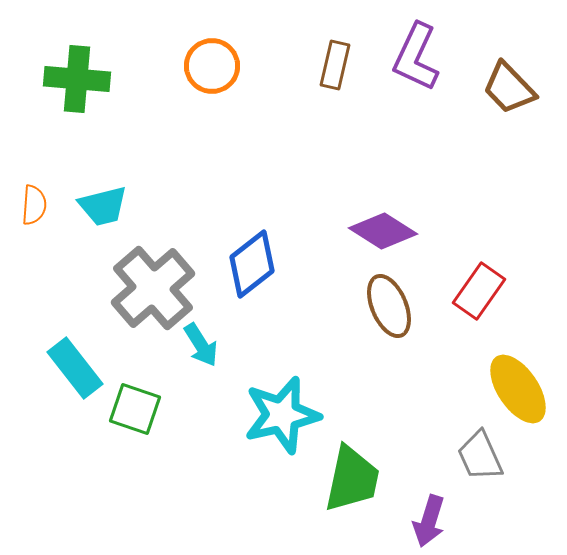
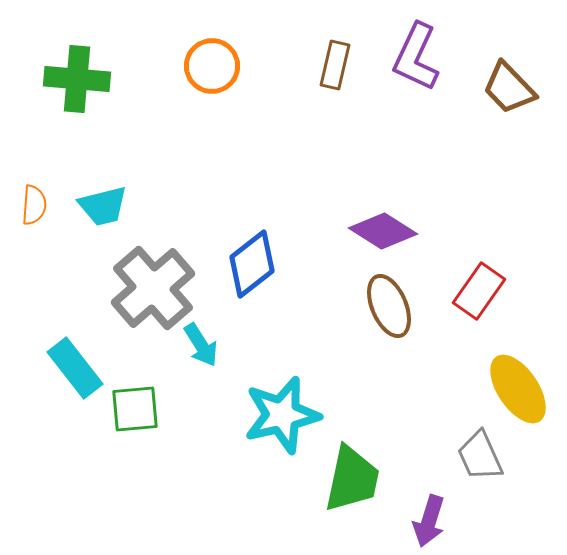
green square: rotated 24 degrees counterclockwise
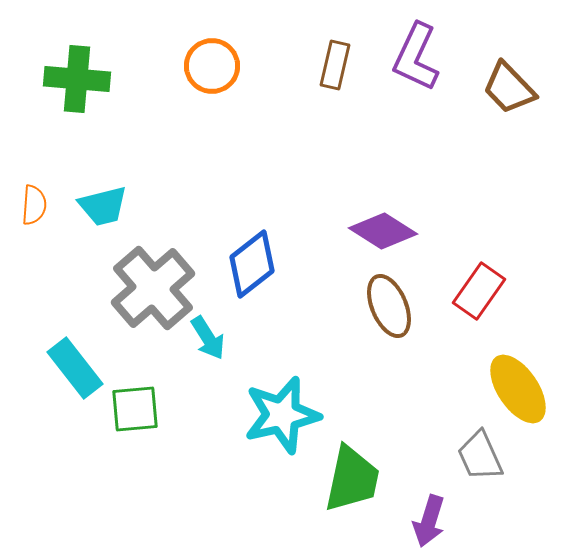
cyan arrow: moved 7 px right, 7 px up
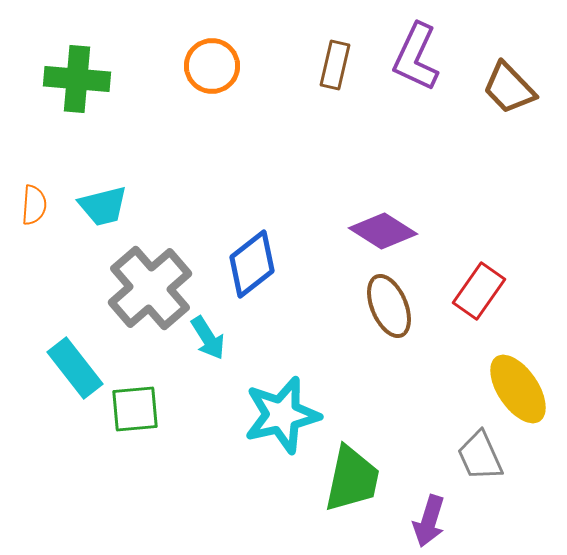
gray cross: moved 3 px left
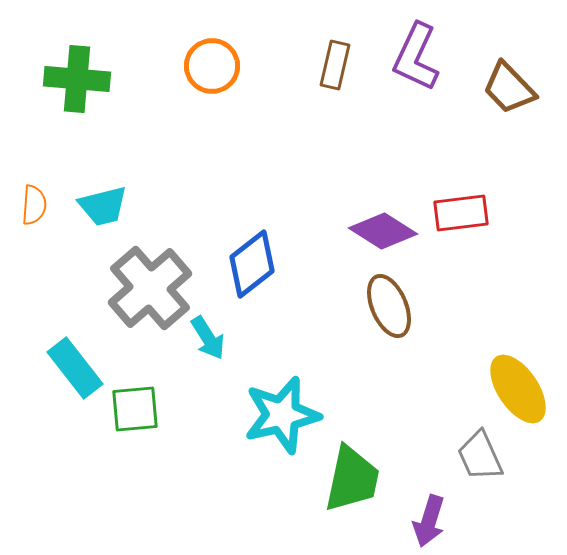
red rectangle: moved 18 px left, 78 px up; rotated 48 degrees clockwise
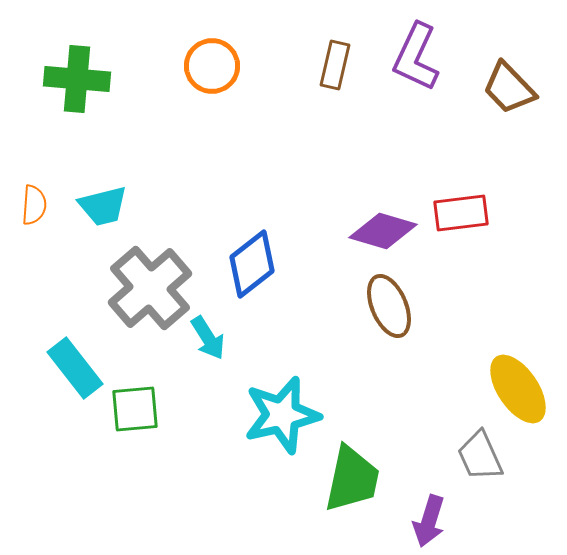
purple diamond: rotated 16 degrees counterclockwise
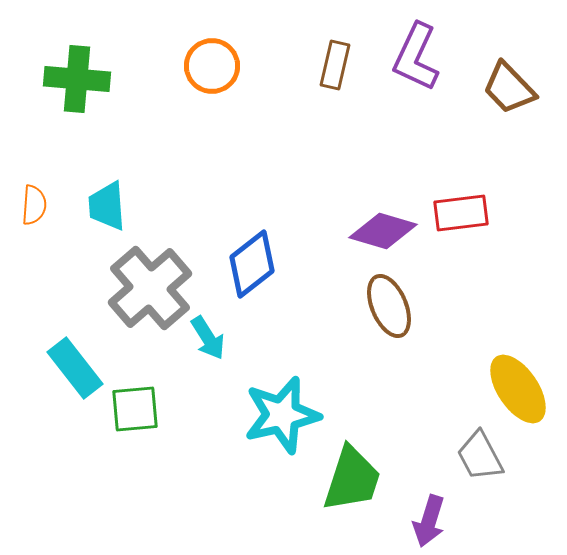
cyan trapezoid: moved 4 px right; rotated 100 degrees clockwise
gray trapezoid: rotated 4 degrees counterclockwise
green trapezoid: rotated 6 degrees clockwise
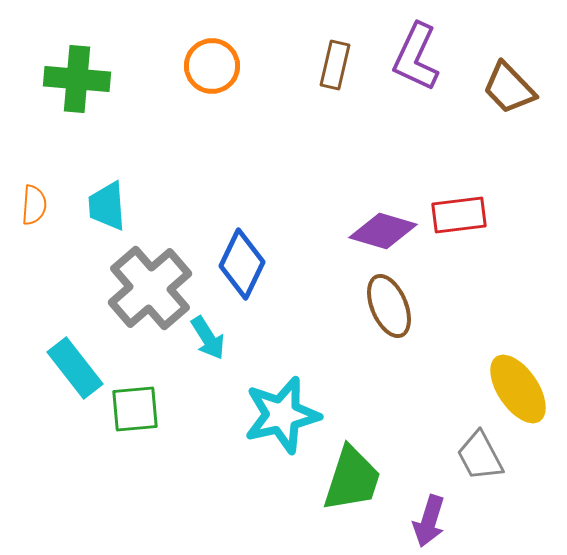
red rectangle: moved 2 px left, 2 px down
blue diamond: moved 10 px left; rotated 26 degrees counterclockwise
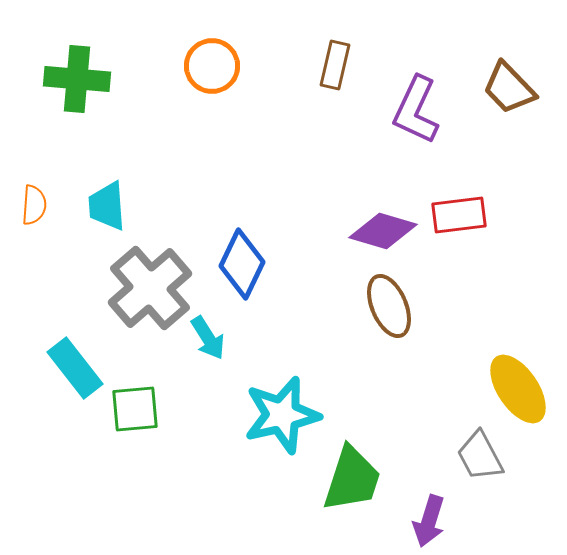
purple L-shape: moved 53 px down
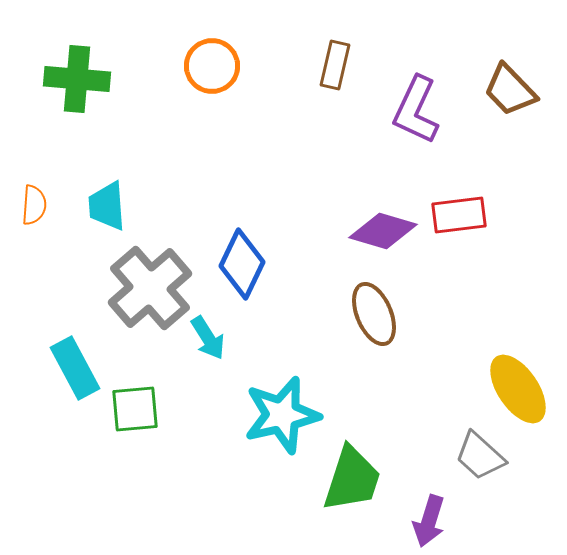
brown trapezoid: moved 1 px right, 2 px down
brown ellipse: moved 15 px left, 8 px down
cyan rectangle: rotated 10 degrees clockwise
gray trapezoid: rotated 20 degrees counterclockwise
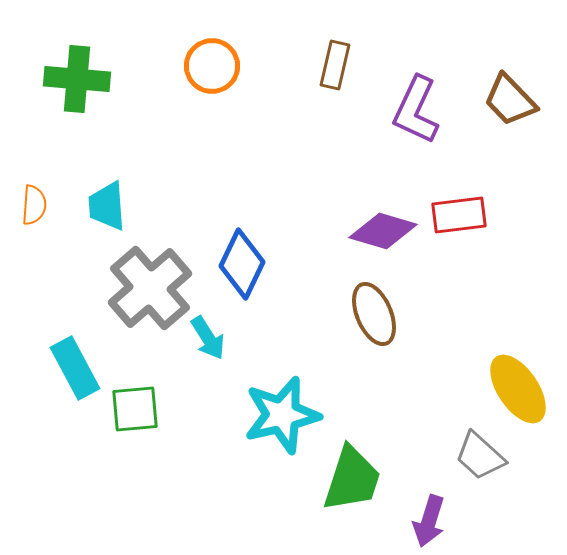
brown trapezoid: moved 10 px down
